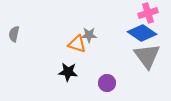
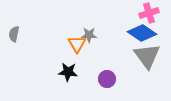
pink cross: moved 1 px right
orange triangle: rotated 42 degrees clockwise
purple circle: moved 4 px up
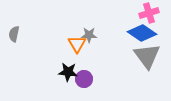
purple circle: moved 23 px left
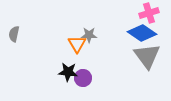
purple circle: moved 1 px left, 1 px up
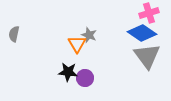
gray star: rotated 21 degrees clockwise
purple circle: moved 2 px right
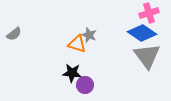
gray semicircle: rotated 140 degrees counterclockwise
orange triangle: rotated 42 degrees counterclockwise
black star: moved 4 px right, 1 px down
purple circle: moved 7 px down
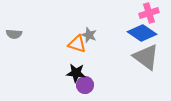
gray semicircle: rotated 42 degrees clockwise
gray triangle: moved 1 px left, 1 px down; rotated 16 degrees counterclockwise
black star: moved 4 px right
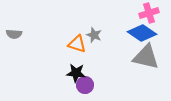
gray star: moved 5 px right
gray triangle: rotated 24 degrees counterclockwise
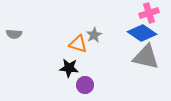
gray star: rotated 21 degrees clockwise
orange triangle: moved 1 px right
black star: moved 7 px left, 5 px up
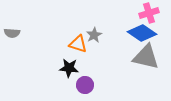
gray semicircle: moved 2 px left, 1 px up
